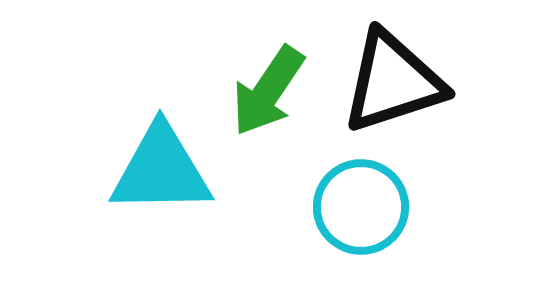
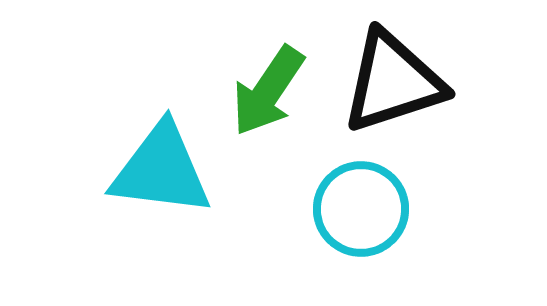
cyan triangle: rotated 8 degrees clockwise
cyan circle: moved 2 px down
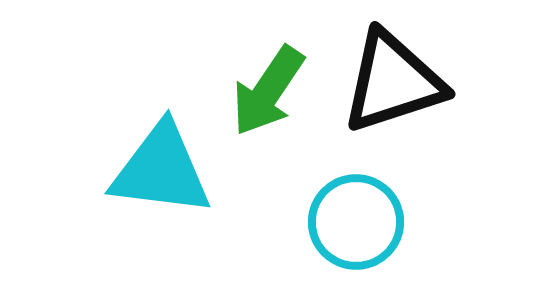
cyan circle: moved 5 px left, 13 px down
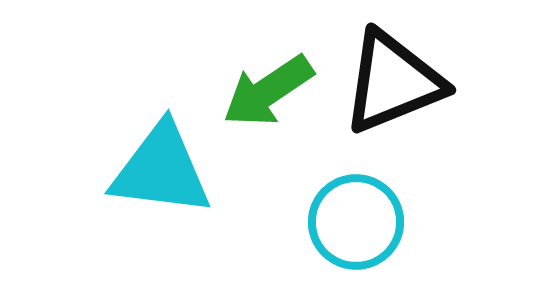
black triangle: rotated 4 degrees counterclockwise
green arrow: rotated 22 degrees clockwise
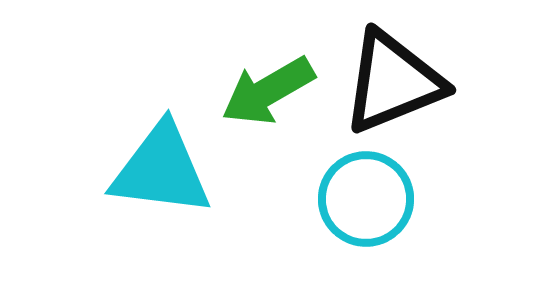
green arrow: rotated 4 degrees clockwise
cyan circle: moved 10 px right, 23 px up
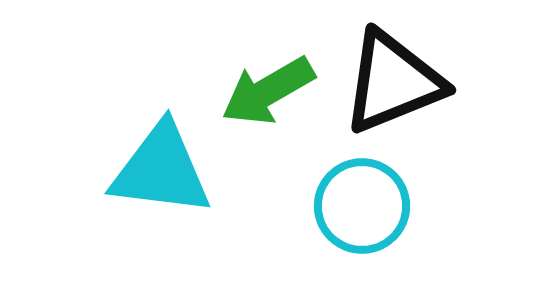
cyan circle: moved 4 px left, 7 px down
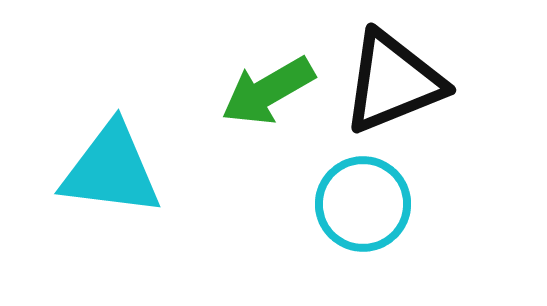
cyan triangle: moved 50 px left
cyan circle: moved 1 px right, 2 px up
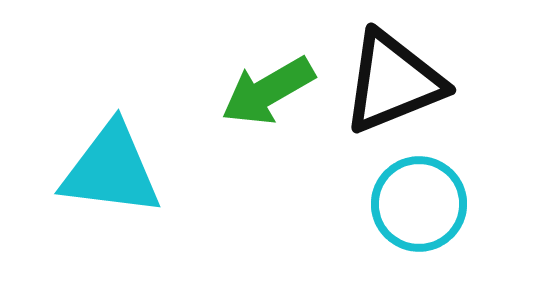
cyan circle: moved 56 px right
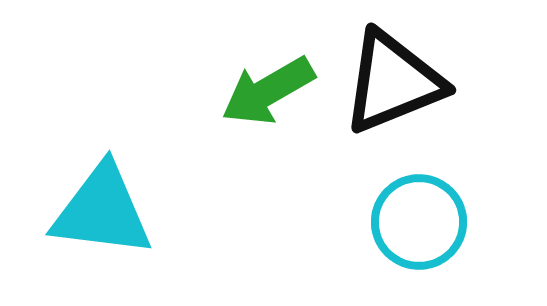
cyan triangle: moved 9 px left, 41 px down
cyan circle: moved 18 px down
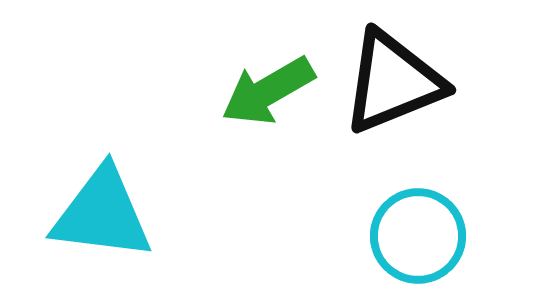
cyan triangle: moved 3 px down
cyan circle: moved 1 px left, 14 px down
